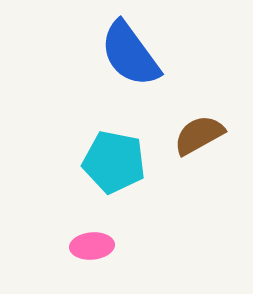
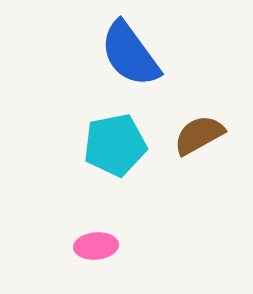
cyan pentagon: moved 1 px right, 17 px up; rotated 22 degrees counterclockwise
pink ellipse: moved 4 px right
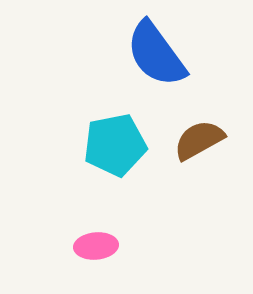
blue semicircle: moved 26 px right
brown semicircle: moved 5 px down
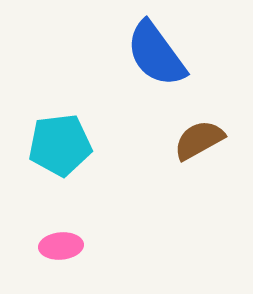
cyan pentagon: moved 55 px left; rotated 4 degrees clockwise
pink ellipse: moved 35 px left
